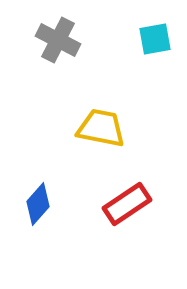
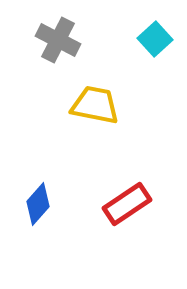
cyan square: rotated 32 degrees counterclockwise
yellow trapezoid: moved 6 px left, 23 px up
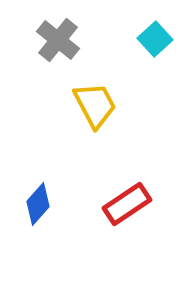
gray cross: rotated 12 degrees clockwise
yellow trapezoid: rotated 51 degrees clockwise
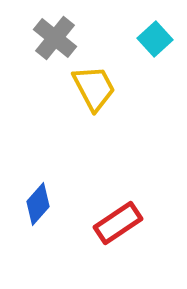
gray cross: moved 3 px left, 2 px up
yellow trapezoid: moved 1 px left, 17 px up
red rectangle: moved 9 px left, 19 px down
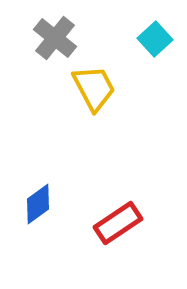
blue diamond: rotated 12 degrees clockwise
